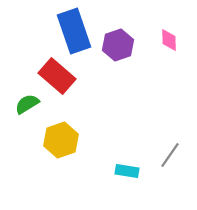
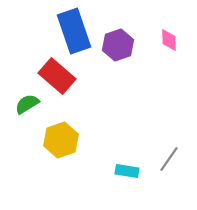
gray line: moved 1 px left, 4 px down
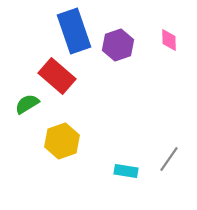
yellow hexagon: moved 1 px right, 1 px down
cyan rectangle: moved 1 px left
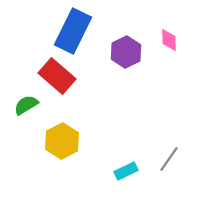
blue rectangle: moved 1 px left; rotated 45 degrees clockwise
purple hexagon: moved 8 px right, 7 px down; rotated 8 degrees counterclockwise
green semicircle: moved 1 px left, 1 px down
yellow hexagon: rotated 8 degrees counterclockwise
cyan rectangle: rotated 35 degrees counterclockwise
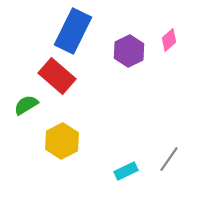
pink diamond: rotated 50 degrees clockwise
purple hexagon: moved 3 px right, 1 px up
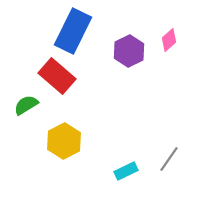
yellow hexagon: moved 2 px right
